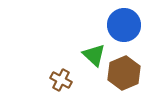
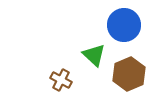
brown hexagon: moved 5 px right, 1 px down
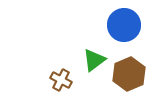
green triangle: moved 5 px down; rotated 40 degrees clockwise
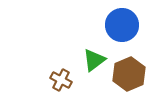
blue circle: moved 2 px left
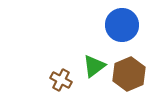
green triangle: moved 6 px down
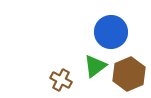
blue circle: moved 11 px left, 7 px down
green triangle: moved 1 px right
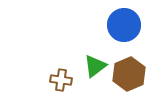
blue circle: moved 13 px right, 7 px up
brown cross: rotated 20 degrees counterclockwise
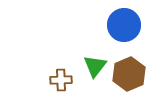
green triangle: rotated 15 degrees counterclockwise
brown cross: rotated 10 degrees counterclockwise
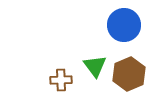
green triangle: rotated 15 degrees counterclockwise
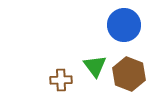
brown hexagon: rotated 16 degrees counterclockwise
